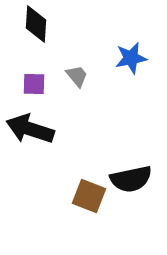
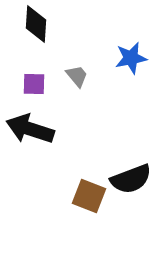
black semicircle: rotated 9 degrees counterclockwise
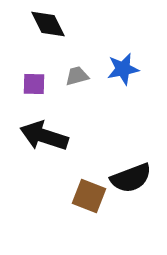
black diamond: moved 12 px right; rotated 30 degrees counterclockwise
blue star: moved 8 px left, 11 px down
gray trapezoid: rotated 65 degrees counterclockwise
black arrow: moved 14 px right, 7 px down
black semicircle: moved 1 px up
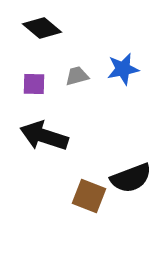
black diamond: moved 6 px left, 4 px down; rotated 24 degrees counterclockwise
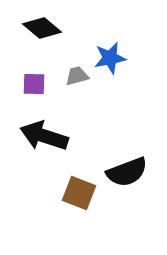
blue star: moved 13 px left, 11 px up
black semicircle: moved 4 px left, 6 px up
brown square: moved 10 px left, 3 px up
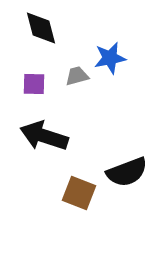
black diamond: moved 1 px left; rotated 36 degrees clockwise
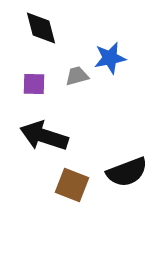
brown square: moved 7 px left, 8 px up
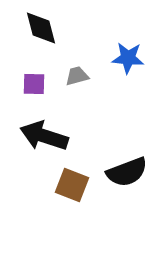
blue star: moved 18 px right; rotated 16 degrees clockwise
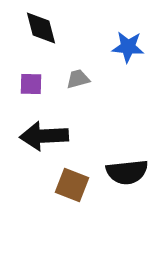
blue star: moved 11 px up
gray trapezoid: moved 1 px right, 3 px down
purple square: moved 3 px left
black arrow: rotated 21 degrees counterclockwise
black semicircle: rotated 15 degrees clockwise
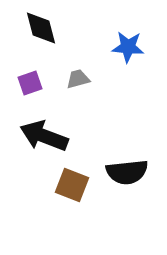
purple square: moved 1 px left, 1 px up; rotated 20 degrees counterclockwise
black arrow: rotated 24 degrees clockwise
